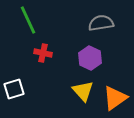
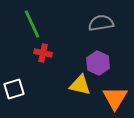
green line: moved 4 px right, 4 px down
purple hexagon: moved 8 px right, 5 px down
yellow triangle: moved 3 px left, 6 px up; rotated 35 degrees counterclockwise
orange triangle: rotated 24 degrees counterclockwise
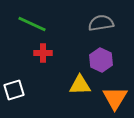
green line: rotated 40 degrees counterclockwise
red cross: rotated 12 degrees counterclockwise
purple hexagon: moved 3 px right, 3 px up
yellow triangle: rotated 15 degrees counterclockwise
white square: moved 1 px down
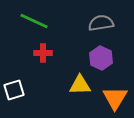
green line: moved 2 px right, 3 px up
purple hexagon: moved 2 px up
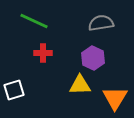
purple hexagon: moved 8 px left
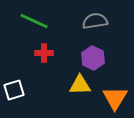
gray semicircle: moved 6 px left, 2 px up
red cross: moved 1 px right
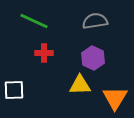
white square: rotated 15 degrees clockwise
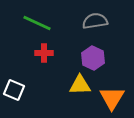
green line: moved 3 px right, 2 px down
white square: rotated 25 degrees clockwise
orange triangle: moved 3 px left
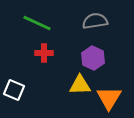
orange triangle: moved 3 px left
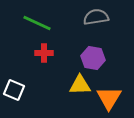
gray semicircle: moved 1 px right, 4 px up
purple hexagon: rotated 15 degrees counterclockwise
